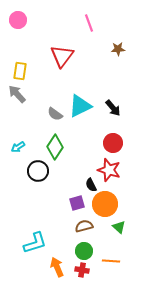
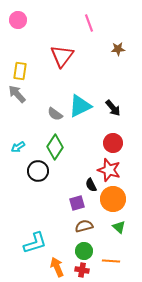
orange circle: moved 8 px right, 5 px up
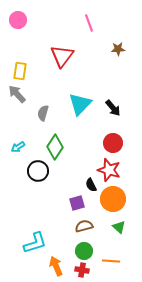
cyan triangle: moved 2 px up; rotated 20 degrees counterclockwise
gray semicircle: moved 12 px left, 1 px up; rotated 70 degrees clockwise
orange arrow: moved 1 px left, 1 px up
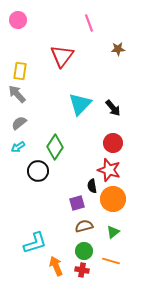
gray semicircle: moved 24 px left, 10 px down; rotated 35 degrees clockwise
black semicircle: moved 1 px right, 1 px down; rotated 16 degrees clockwise
green triangle: moved 6 px left, 5 px down; rotated 40 degrees clockwise
orange line: rotated 12 degrees clockwise
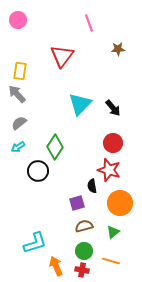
orange circle: moved 7 px right, 4 px down
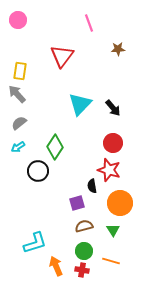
green triangle: moved 2 px up; rotated 24 degrees counterclockwise
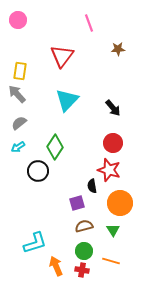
cyan triangle: moved 13 px left, 4 px up
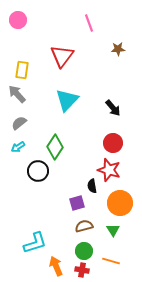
yellow rectangle: moved 2 px right, 1 px up
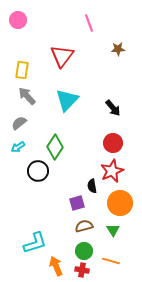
gray arrow: moved 10 px right, 2 px down
red star: moved 3 px right, 1 px down; rotated 30 degrees clockwise
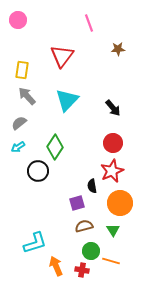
green circle: moved 7 px right
